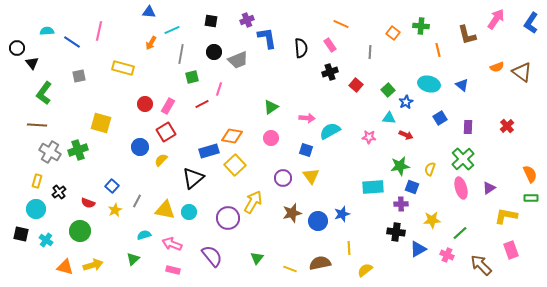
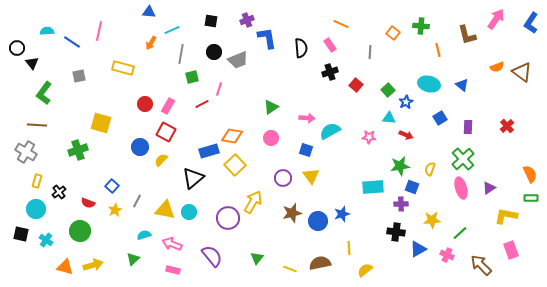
red square at (166, 132): rotated 30 degrees counterclockwise
gray cross at (50, 152): moved 24 px left
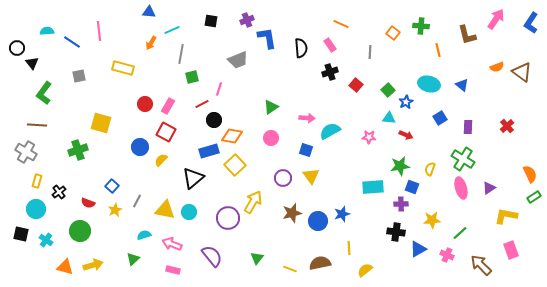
pink line at (99, 31): rotated 18 degrees counterclockwise
black circle at (214, 52): moved 68 px down
green cross at (463, 159): rotated 15 degrees counterclockwise
green rectangle at (531, 198): moved 3 px right, 1 px up; rotated 32 degrees counterclockwise
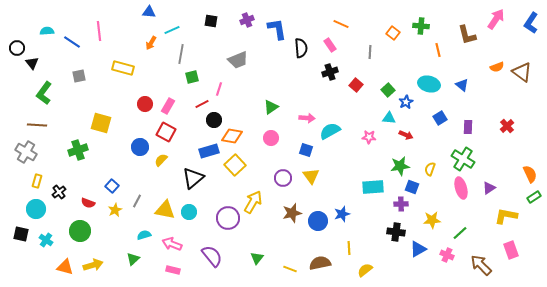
blue L-shape at (267, 38): moved 10 px right, 9 px up
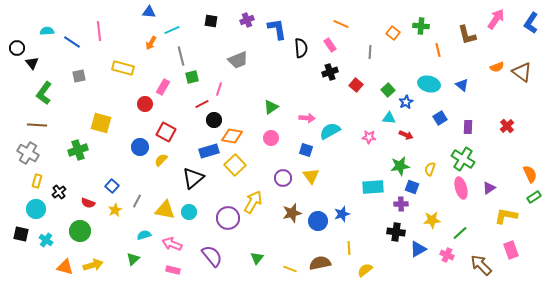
gray line at (181, 54): moved 2 px down; rotated 24 degrees counterclockwise
pink rectangle at (168, 106): moved 5 px left, 19 px up
gray cross at (26, 152): moved 2 px right, 1 px down
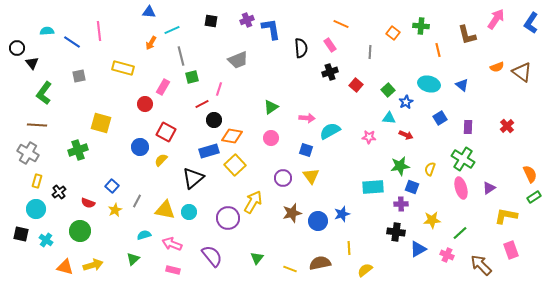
blue L-shape at (277, 29): moved 6 px left
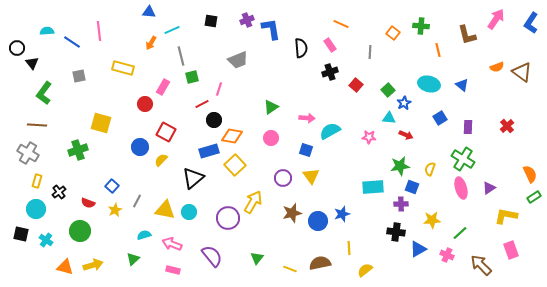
blue star at (406, 102): moved 2 px left, 1 px down
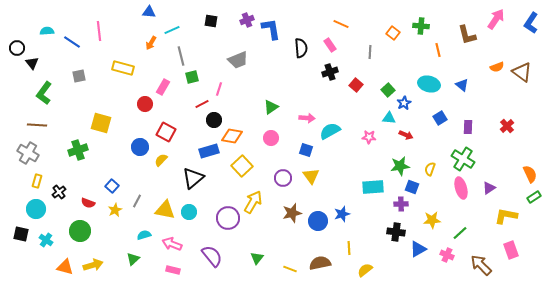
yellow square at (235, 165): moved 7 px right, 1 px down
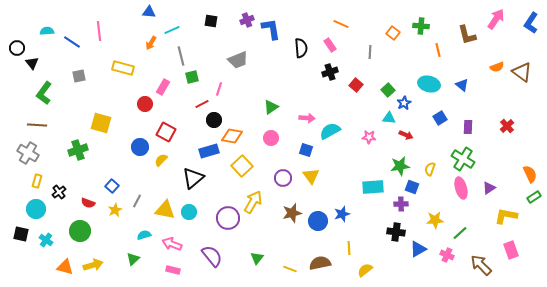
yellow star at (432, 220): moved 3 px right
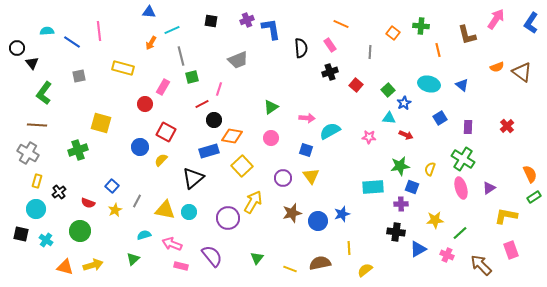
pink rectangle at (173, 270): moved 8 px right, 4 px up
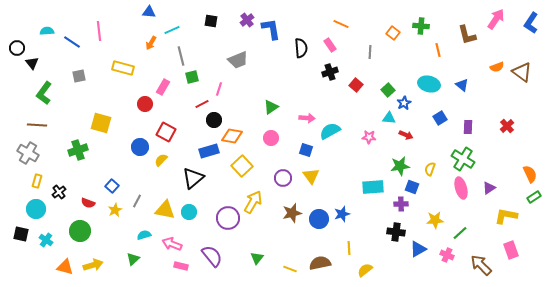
purple cross at (247, 20): rotated 16 degrees counterclockwise
blue circle at (318, 221): moved 1 px right, 2 px up
